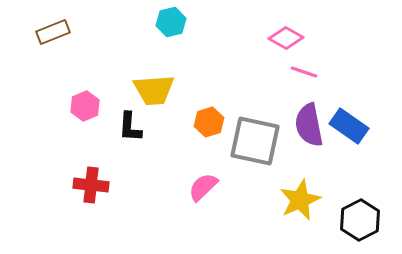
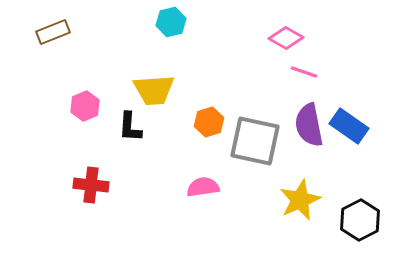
pink semicircle: rotated 36 degrees clockwise
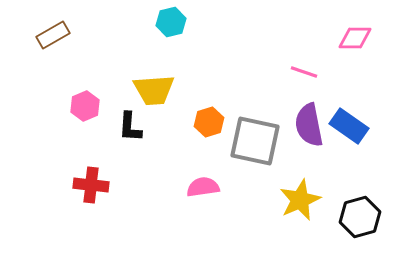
brown rectangle: moved 3 px down; rotated 8 degrees counterclockwise
pink diamond: moved 69 px right; rotated 28 degrees counterclockwise
black hexagon: moved 3 px up; rotated 12 degrees clockwise
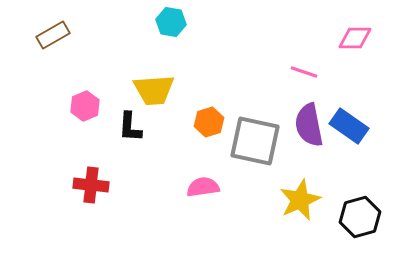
cyan hexagon: rotated 24 degrees clockwise
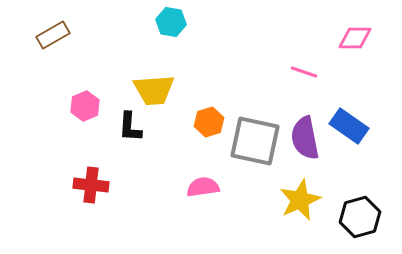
purple semicircle: moved 4 px left, 13 px down
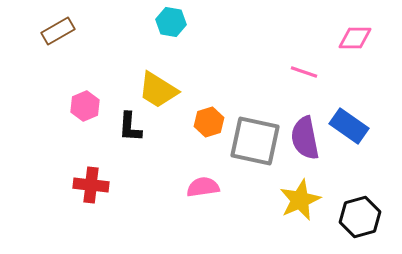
brown rectangle: moved 5 px right, 4 px up
yellow trapezoid: moved 4 px right; rotated 36 degrees clockwise
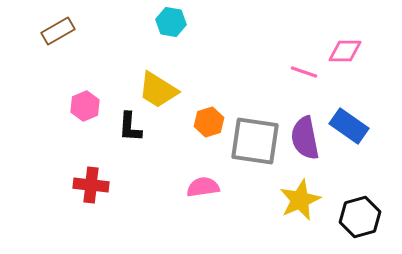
pink diamond: moved 10 px left, 13 px down
gray square: rotated 4 degrees counterclockwise
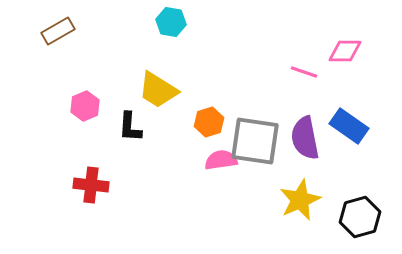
pink semicircle: moved 18 px right, 27 px up
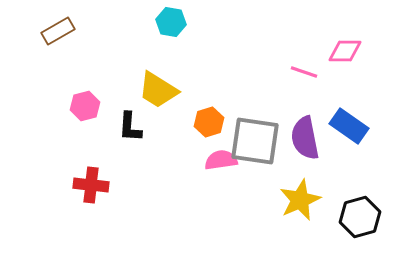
pink hexagon: rotated 8 degrees clockwise
